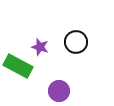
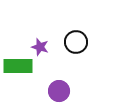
green rectangle: rotated 28 degrees counterclockwise
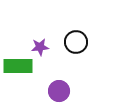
purple star: rotated 24 degrees counterclockwise
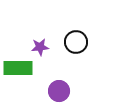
green rectangle: moved 2 px down
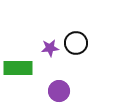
black circle: moved 1 px down
purple star: moved 10 px right, 1 px down
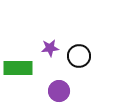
black circle: moved 3 px right, 13 px down
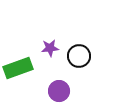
green rectangle: rotated 20 degrees counterclockwise
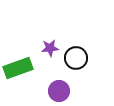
black circle: moved 3 px left, 2 px down
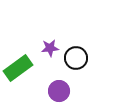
green rectangle: rotated 16 degrees counterclockwise
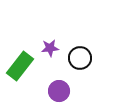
black circle: moved 4 px right
green rectangle: moved 2 px right, 2 px up; rotated 16 degrees counterclockwise
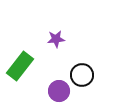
purple star: moved 6 px right, 9 px up
black circle: moved 2 px right, 17 px down
